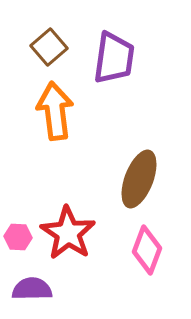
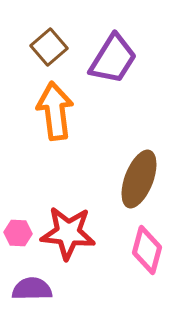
purple trapezoid: moved 1 px left, 1 px down; rotated 24 degrees clockwise
red star: rotated 28 degrees counterclockwise
pink hexagon: moved 4 px up
pink diamond: rotated 6 degrees counterclockwise
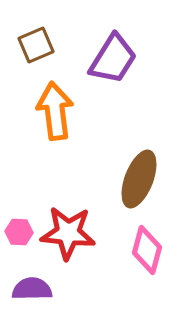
brown square: moved 13 px left, 2 px up; rotated 18 degrees clockwise
pink hexagon: moved 1 px right, 1 px up
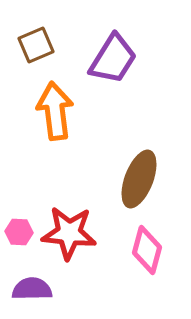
red star: moved 1 px right
